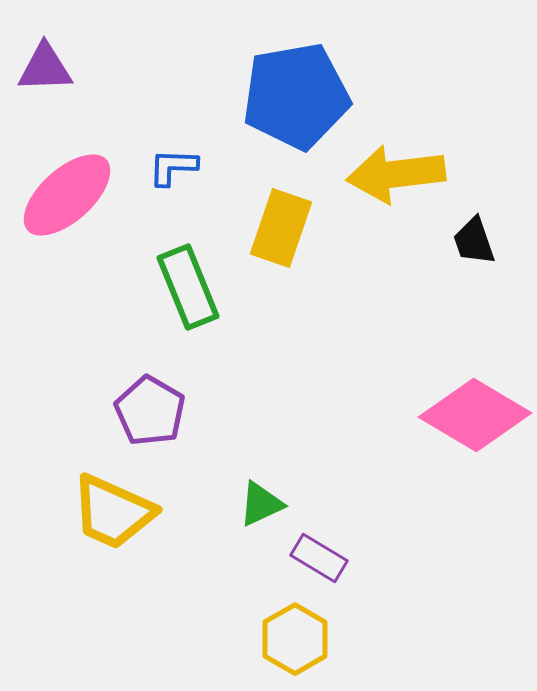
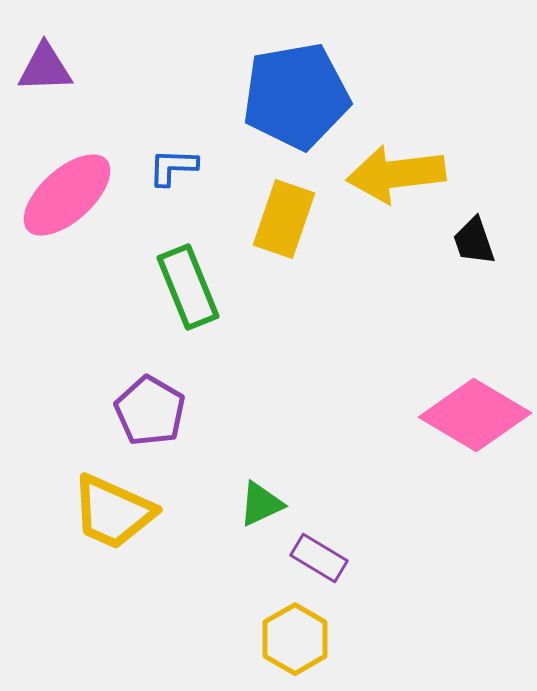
yellow rectangle: moved 3 px right, 9 px up
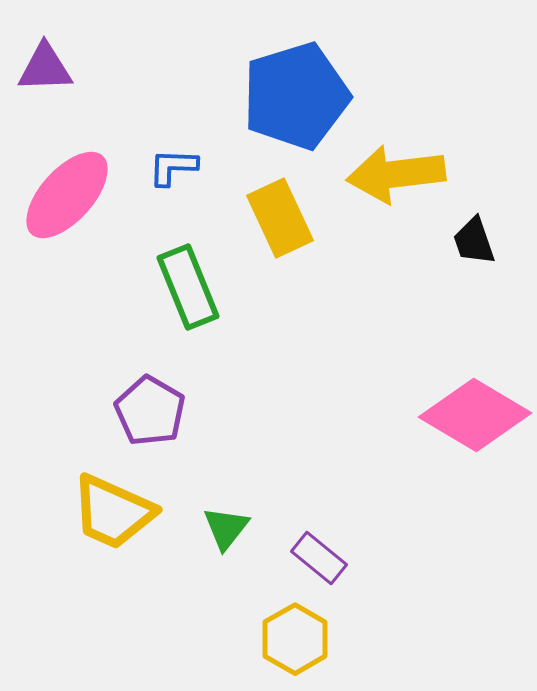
blue pentagon: rotated 7 degrees counterclockwise
pink ellipse: rotated 6 degrees counterclockwise
yellow rectangle: moved 4 px left, 1 px up; rotated 44 degrees counterclockwise
green triangle: moved 35 px left, 24 px down; rotated 27 degrees counterclockwise
purple rectangle: rotated 8 degrees clockwise
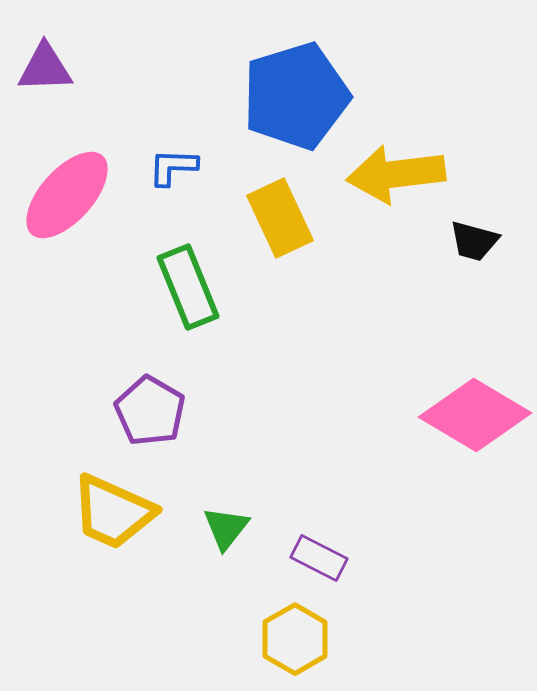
black trapezoid: rotated 56 degrees counterclockwise
purple rectangle: rotated 12 degrees counterclockwise
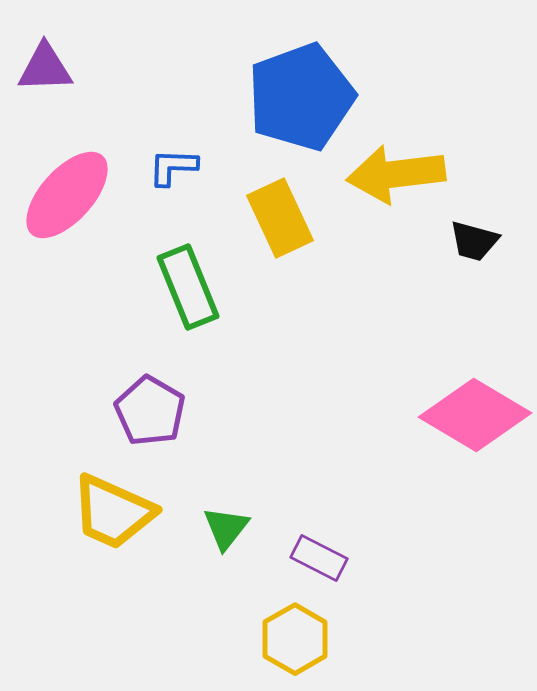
blue pentagon: moved 5 px right, 1 px down; rotated 3 degrees counterclockwise
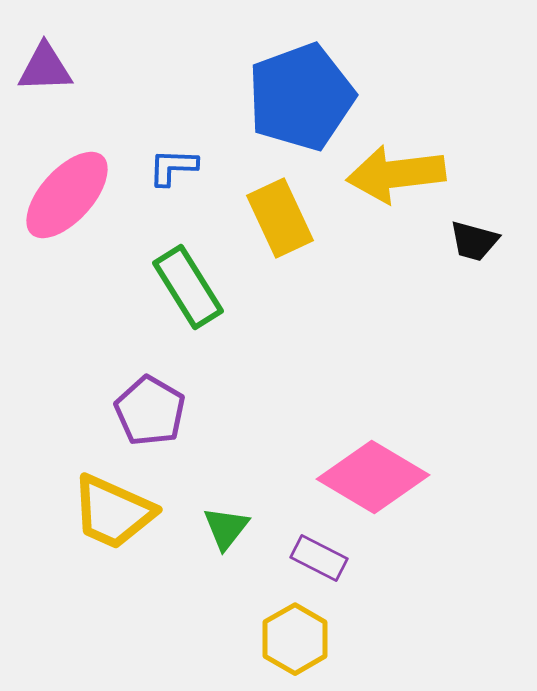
green rectangle: rotated 10 degrees counterclockwise
pink diamond: moved 102 px left, 62 px down
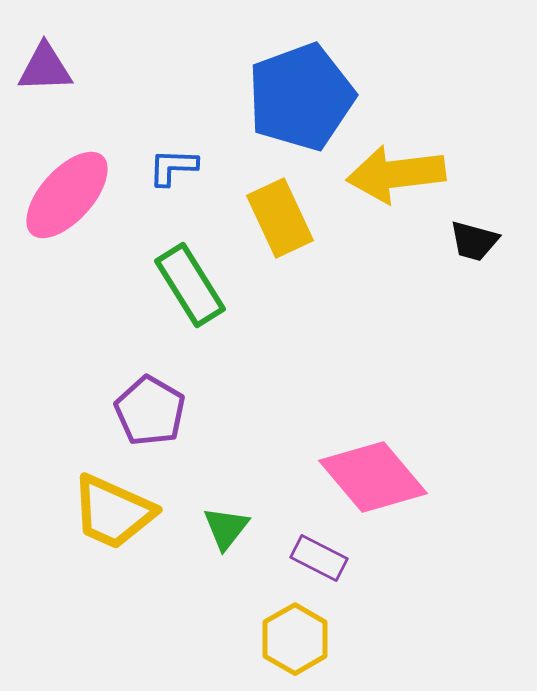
green rectangle: moved 2 px right, 2 px up
pink diamond: rotated 19 degrees clockwise
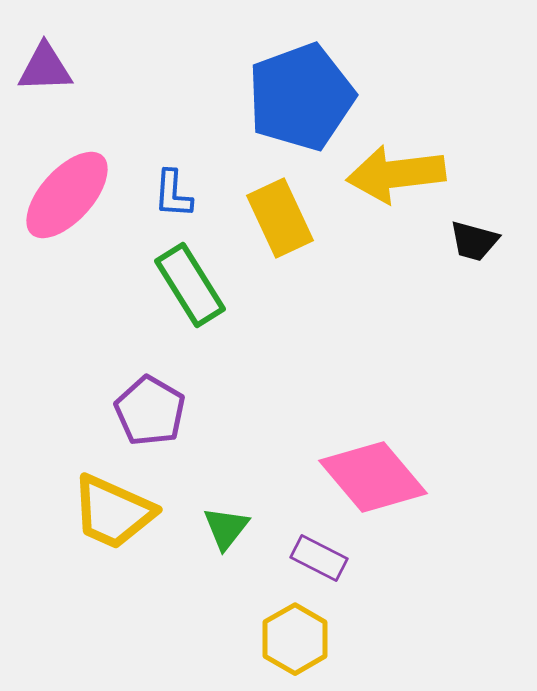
blue L-shape: moved 27 px down; rotated 88 degrees counterclockwise
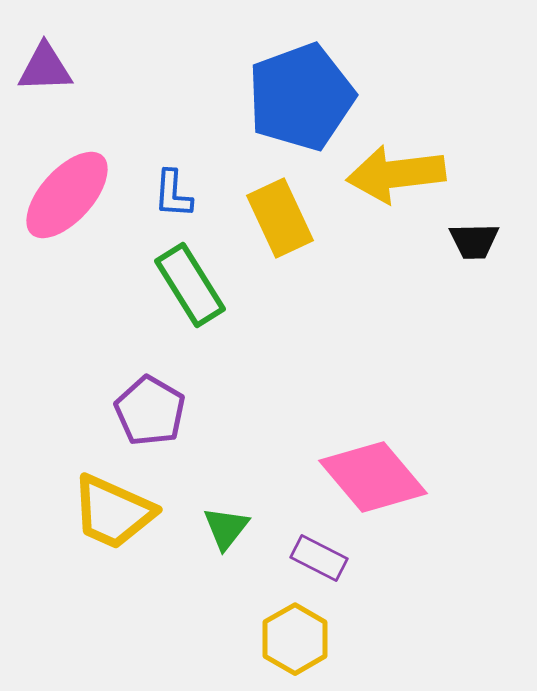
black trapezoid: rotated 16 degrees counterclockwise
